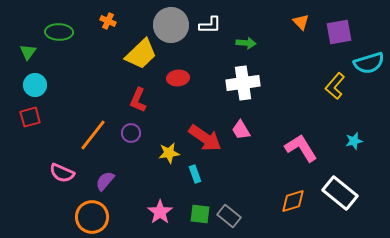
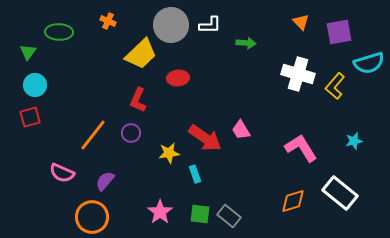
white cross: moved 55 px right, 9 px up; rotated 24 degrees clockwise
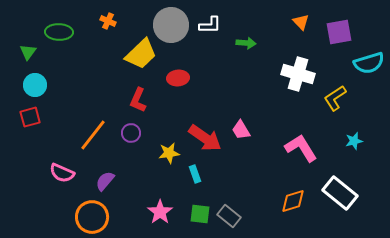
yellow L-shape: moved 12 px down; rotated 16 degrees clockwise
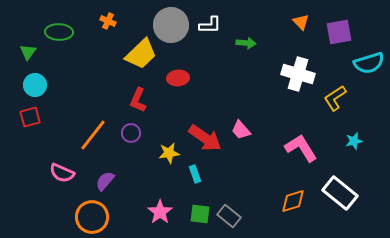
pink trapezoid: rotated 10 degrees counterclockwise
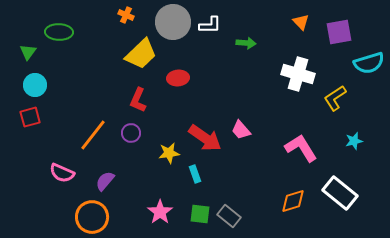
orange cross: moved 18 px right, 6 px up
gray circle: moved 2 px right, 3 px up
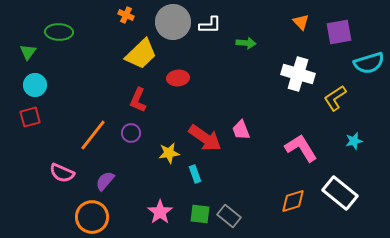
pink trapezoid: rotated 20 degrees clockwise
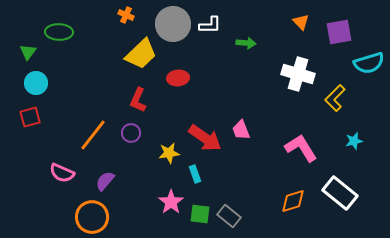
gray circle: moved 2 px down
cyan circle: moved 1 px right, 2 px up
yellow L-shape: rotated 12 degrees counterclockwise
pink star: moved 11 px right, 10 px up
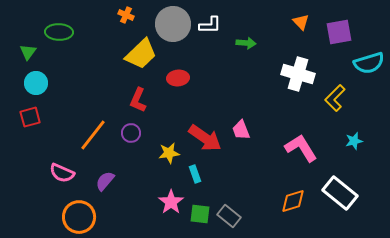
orange circle: moved 13 px left
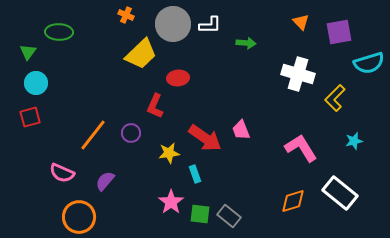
red L-shape: moved 17 px right, 6 px down
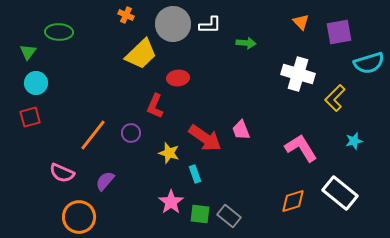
yellow star: rotated 25 degrees clockwise
